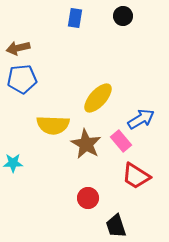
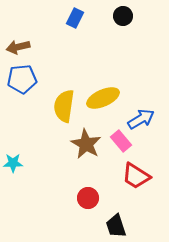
blue rectangle: rotated 18 degrees clockwise
brown arrow: moved 1 px up
yellow ellipse: moved 5 px right; rotated 24 degrees clockwise
yellow semicircle: moved 11 px right, 19 px up; rotated 96 degrees clockwise
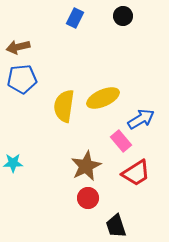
brown star: moved 22 px down; rotated 16 degrees clockwise
red trapezoid: moved 3 px up; rotated 64 degrees counterclockwise
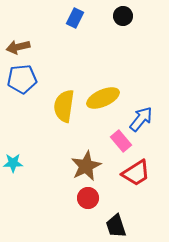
blue arrow: rotated 20 degrees counterclockwise
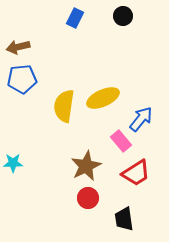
black trapezoid: moved 8 px right, 7 px up; rotated 10 degrees clockwise
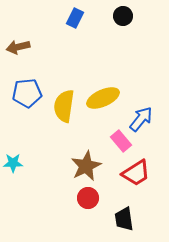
blue pentagon: moved 5 px right, 14 px down
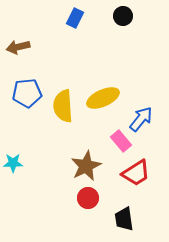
yellow semicircle: moved 1 px left; rotated 12 degrees counterclockwise
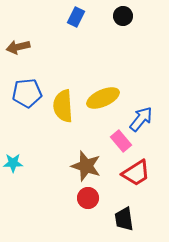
blue rectangle: moved 1 px right, 1 px up
brown star: rotated 28 degrees counterclockwise
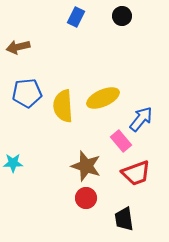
black circle: moved 1 px left
red trapezoid: rotated 12 degrees clockwise
red circle: moved 2 px left
